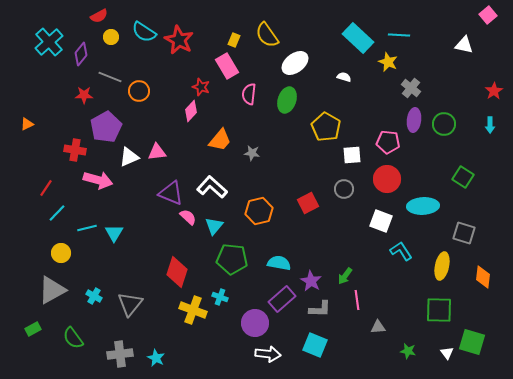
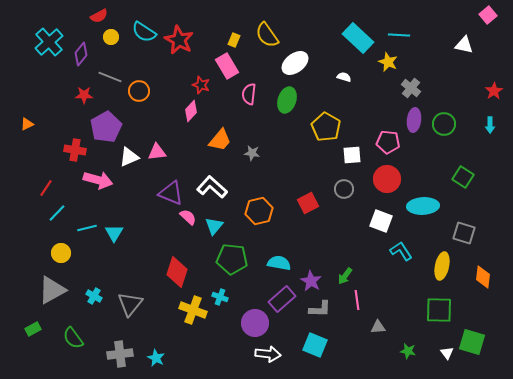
red star at (201, 87): moved 2 px up
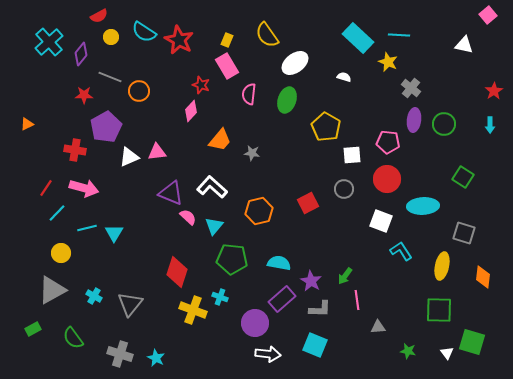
yellow rectangle at (234, 40): moved 7 px left
pink arrow at (98, 180): moved 14 px left, 8 px down
gray cross at (120, 354): rotated 25 degrees clockwise
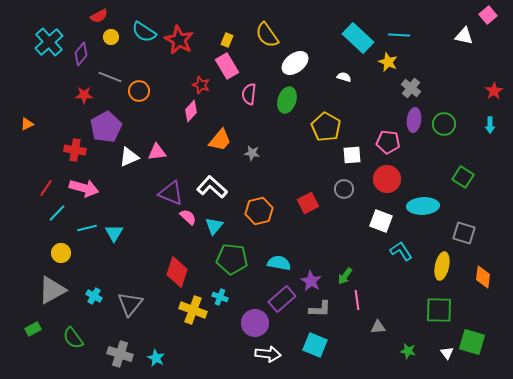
white triangle at (464, 45): moved 9 px up
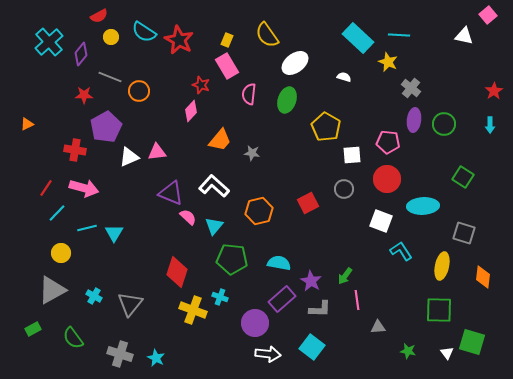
white L-shape at (212, 187): moved 2 px right, 1 px up
cyan square at (315, 345): moved 3 px left, 2 px down; rotated 15 degrees clockwise
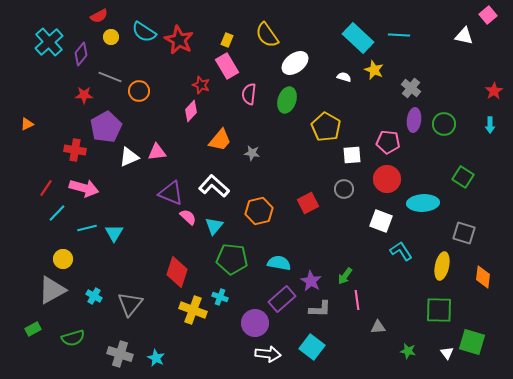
yellow star at (388, 62): moved 14 px left, 8 px down
cyan ellipse at (423, 206): moved 3 px up
yellow circle at (61, 253): moved 2 px right, 6 px down
green semicircle at (73, 338): rotated 70 degrees counterclockwise
